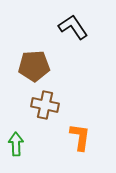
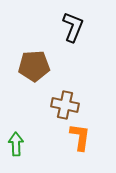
black L-shape: rotated 56 degrees clockwise
brown cross: moved 20 px right
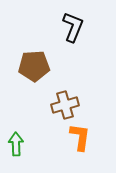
brown cross: rotated 28 degrees counterclockwise
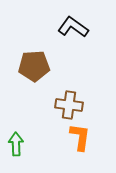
black L-shape: rotated 76 degrees counterclockwise
brown cross: moved 4 px right; rotated 24 degrees clockwise
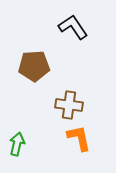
black L-shape: rotated 20 degrees clockwise
orange L-shape: moved 1 px left, 1 px down; rotated 20 degrees counterclockwise
green arrow: moved 1 px right; rotated 15 degrees clockwise
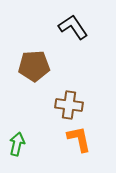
orange L-shape: moved 1 px down
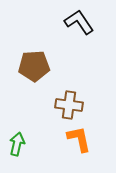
black L-shape: moved 6 px right, 5 px up
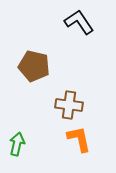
brown pentagon: rotated 16 degrees clockwise
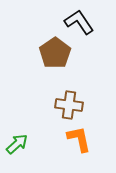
brown pentagon: moved 21 px right, 13 px up; rotated 24 degrees clockwise
green arrow: rotated 35 degrees clockwise
